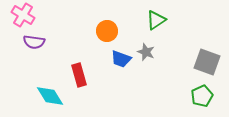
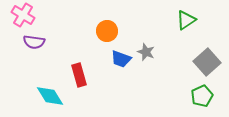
green triangle: moved 30 px right
gray square: rotated 28 degrees clockwise
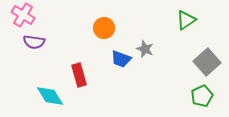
orange circle: moved 3 px left, 3 px up
gray star: moved 1 px left, 3 px up
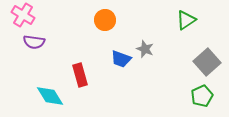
orange circle: moved 1 px right, 8 px up
red rectangle: moved 1 px right
